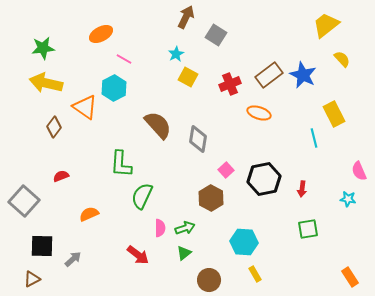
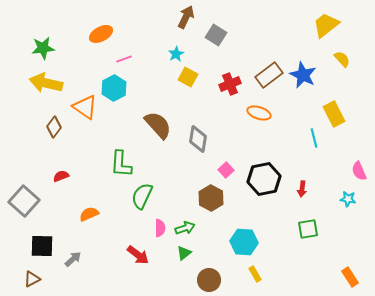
pink line at (124, 59): rotated 49 degrees counterclockwise
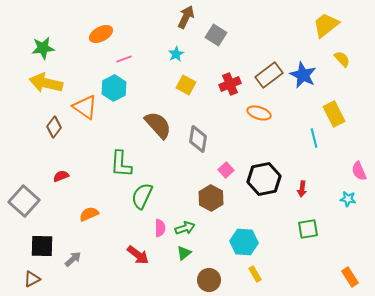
yellow square at (188, 77): moved 2 px left, 8 px down
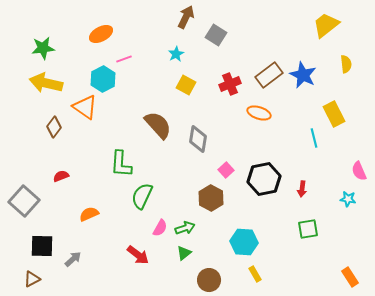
yellow semicircle at (342, 59): moved 4 px right, 5 px down; rotated 36 degrees clockwise
cyan hexagon at (114, 88): moved 11 px left, 9 px up
pink semicircle at (160, 228): rotated 30 degrees clockwise
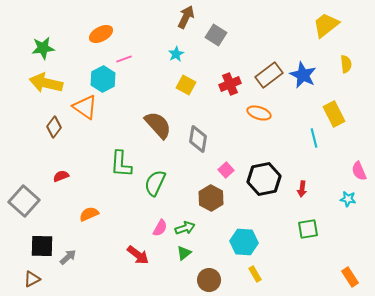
green semicircle at (142, 196): moved 13 px right, 13 px up
gray arrow at (73, 259): moved 5 px left, 2 px up
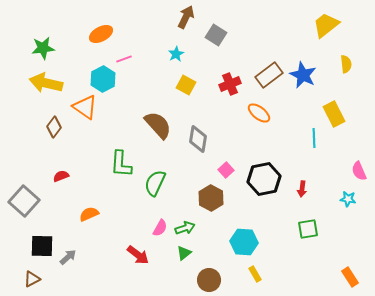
orange ellipse at (259, 113): rotated 20 degrees clockwise
cyan line at (314, 138): rotated 12 degrees clockwise
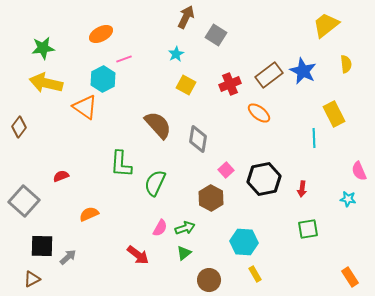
blue star at (303, 75): moved 4 px up
brown diamond at (54, 127): moved 35 px left
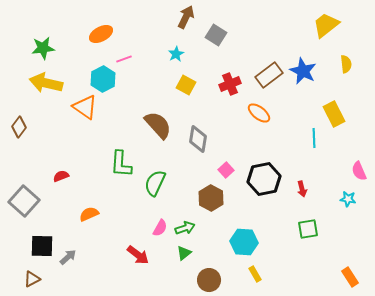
red arrow at (302, 189): rotated 21 degrees counterclockwise
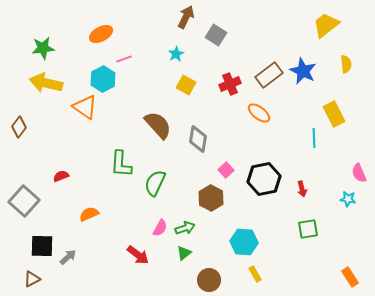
pink semicircle at (359, 171): moved 2 px down
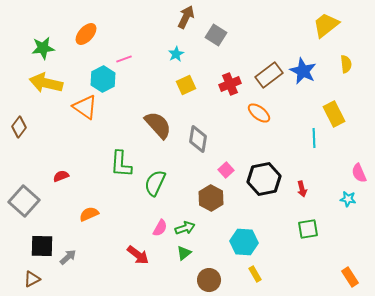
orange ellipse at (101, 34): moved 15 px left; rotated 20 degrees counterclockwise
yellow square at (186, 85): rotated 36 degrees clockwise
